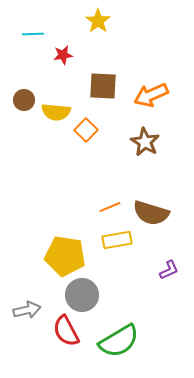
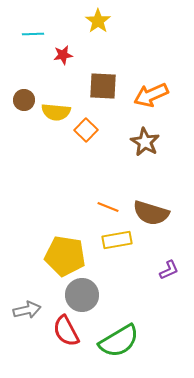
orange line: moved 2 px left; rotated 45 degrees clockwise
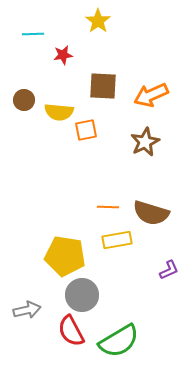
yellow semicircle: moved 3 px right
orange square: rotated 35 degrees clockwise
brown star: rotated 16 degrees clockwise
orange line: rotated 20 degrees counterclockwise
red semicircle: moved 5 px right
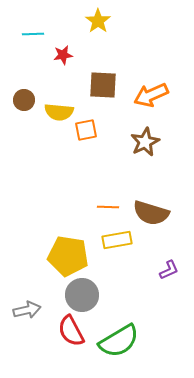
brown square: moved 1 px up
yellow pentagon: moved 3 px right
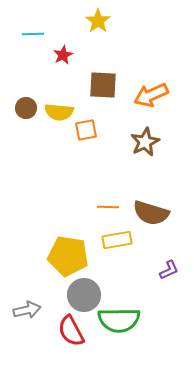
red star: rotated 18 degrees counterclockwise
brown circle: moved 2 px right, 8 px down
gray circle: moved 2 px right
green semicircle: moved 21 px up; rotated 30 degrees clockwise
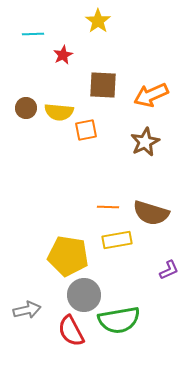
green semicircle: rotated 9 degrees counterclockwise
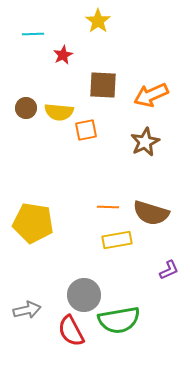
yellow pentagon: moved 35 px left, 33 px up
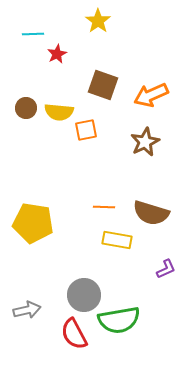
red star: moved 6 px left, 1 px up
brown square: rotated 16 degrees clockwise
orange line: moved 4 px left
yellow rectangle: rotated 20 degrees clockwise
purple L-shape: moved 3 px left, 1 px up
red semicircle: moved 3 px right, 3 px down
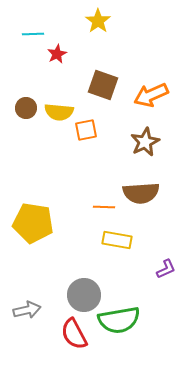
brown semicircle: moved 10 px left, 20 px up; rotated 21 degrees counterclockwise
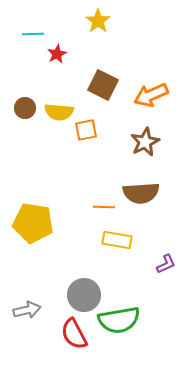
brown square: rotated 8 degrees clockwise
brown circle: moved 1 px left
purple L-shape: moved 5 px up
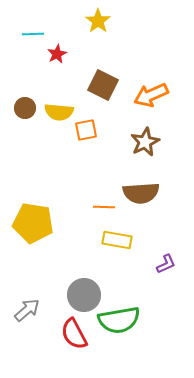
gray arrow: rotated 28 degrees counterclockwise
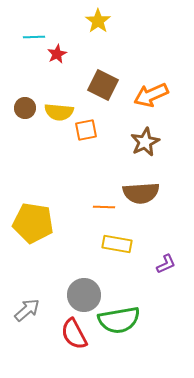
cyan line: moved 1 px right, 3 px down
yellow rectangle: moved 4 px down
